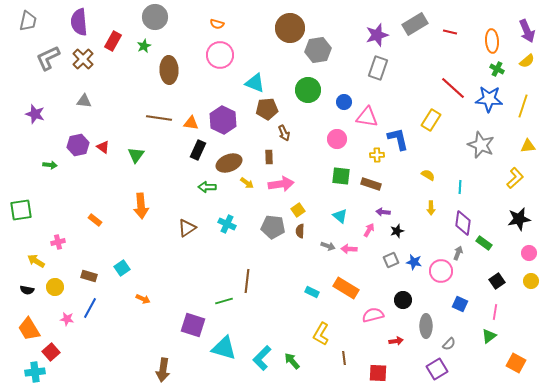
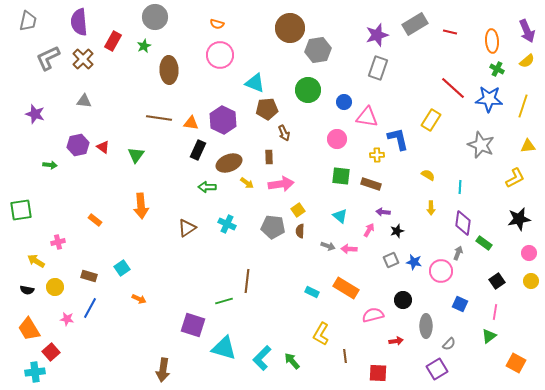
yellow L-shape at (515, 178): rotated 15 degrees clockwise
orange arrow at (143, 299): moved 4 px left
brown line at (344, 358): moved 1 px right, 2 px up
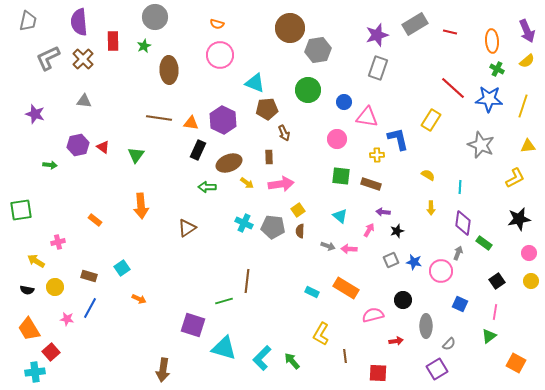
red rectangle at (113, 41): rotated 30 degrees counterclockwise
cyan cross at (227, 224): moved 17 px right, 1 px up
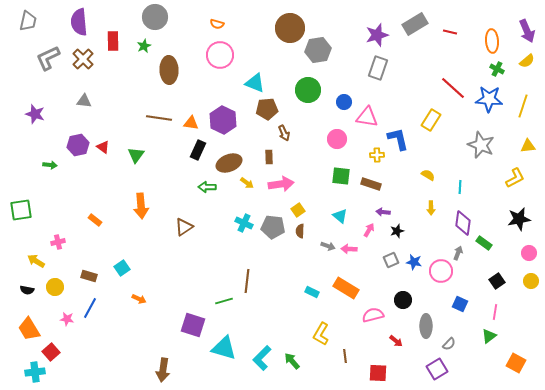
brown triangle at (187, 228): moved 3 px left, 1 px up
red arrow at (396, 341): rotated 48 degrees clockwise
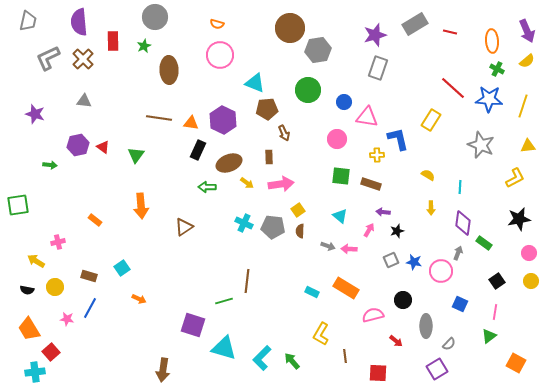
purple star at (377, 35): moved 2 px left
green square at (21, 210): moved 3 px left, 5 px up
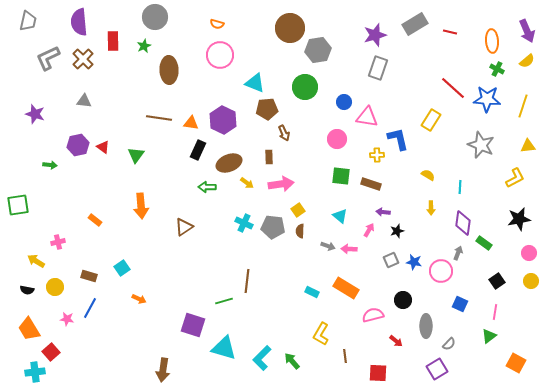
green circle at (308, 90): moved 3 px left, 3 px up
blue star at (489, 99): moved 2 px left
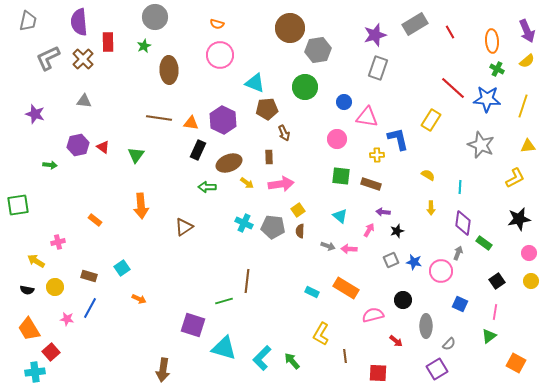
red line at (450, 32): rotated 48 degrees clockwise
red rectangle at (113, 41): moved 5 px left, 1 px down
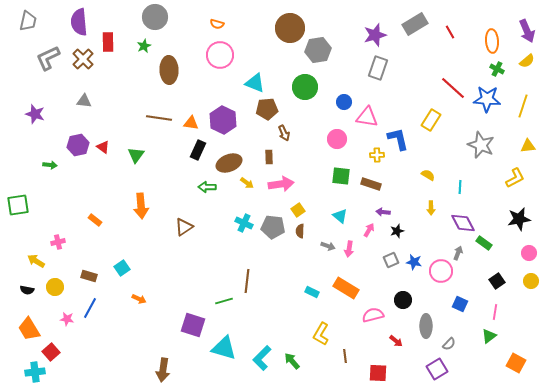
purple diamond at (463, 223): rotated 35 degrees counterclockwise
pink arrow at (349, 249): rotated 84 degrees counterclockwise
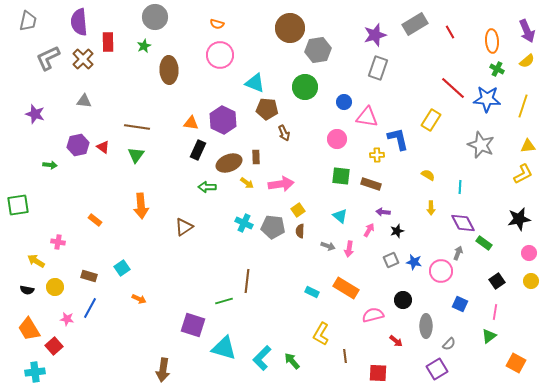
brown pentagon at (267, 109): rotated 10 degrees clockwise
brown line at (159, 118): moved 22 px left, 9 px down
brown rectangle at (269, 157): moved 13 px left
yellow L-shape at (515, 178): moved 8 px right, 4 px up
pink cross at (58, 242): rotated 24 degrees clockwise
red square at (51, 352): moved 3 px right, 6 px up
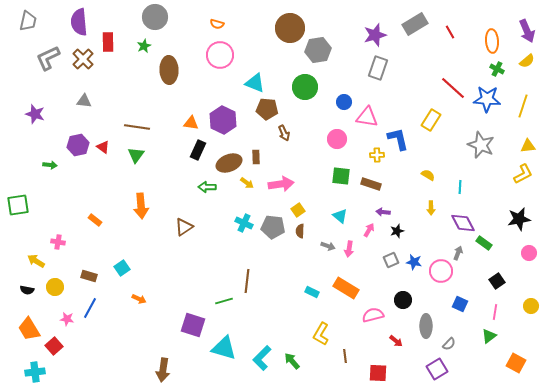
yellow circle at (531, 281): moved 25 px down
